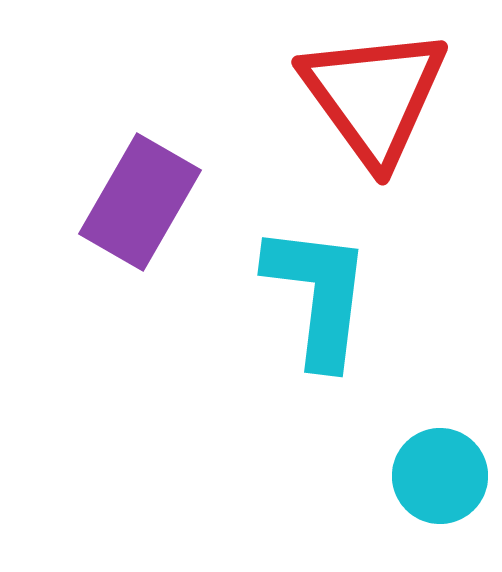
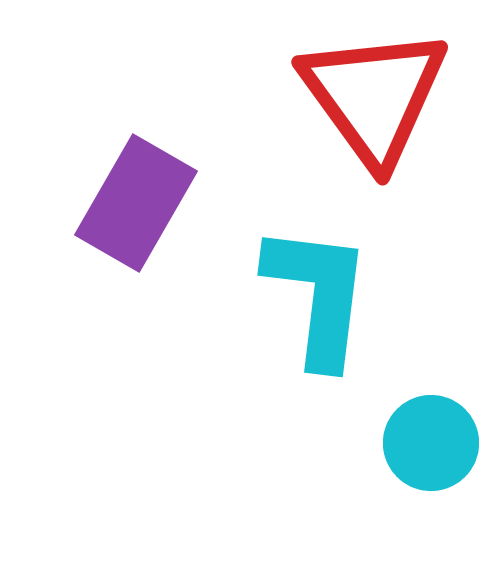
purple rectangle: moved 4 px left, 1 px down
cyan circle: moved 9 px left, 33 px up
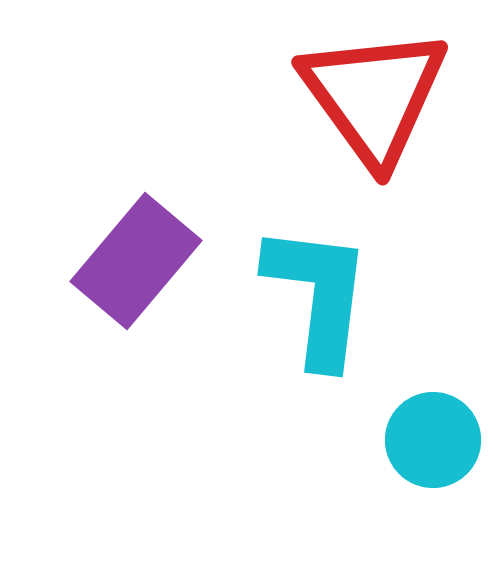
purple rectangle: moved 58 px down; rotated 10 degrees clockwise
cyan circle: moved 2 px right, 3 px up
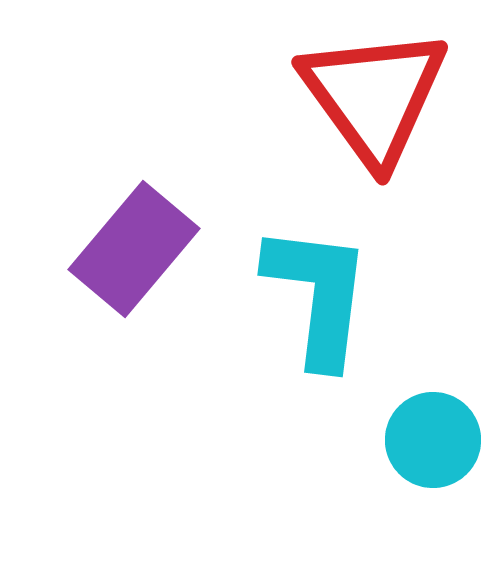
purple rectangle: moved 2 px left, 12 px up
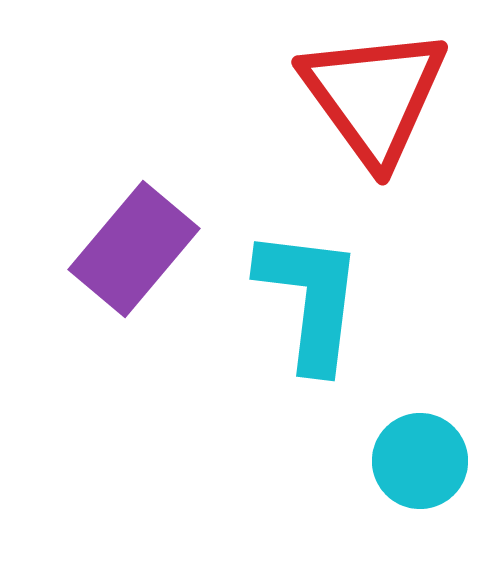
cyan L-shape: moved 8 px left, 4 px down
cyan circle: moved 13 px left, 21 px down
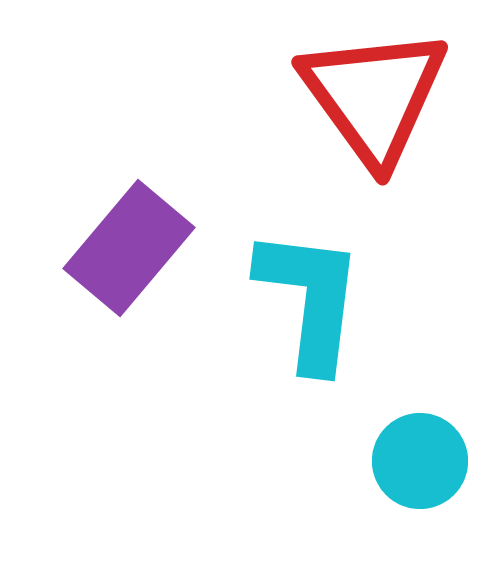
purple rectangle: moved 5 px left, 1 px up
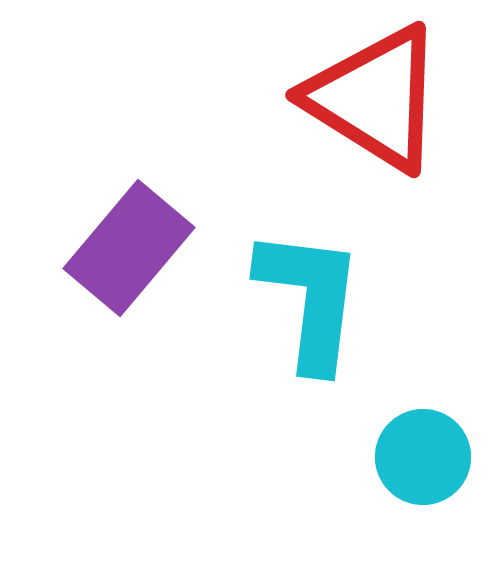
red triangle: moved 1 px right, 2 px down; rotated 22 degrees counterclockwise
cyan circle: moved 3 px right, 4 px up
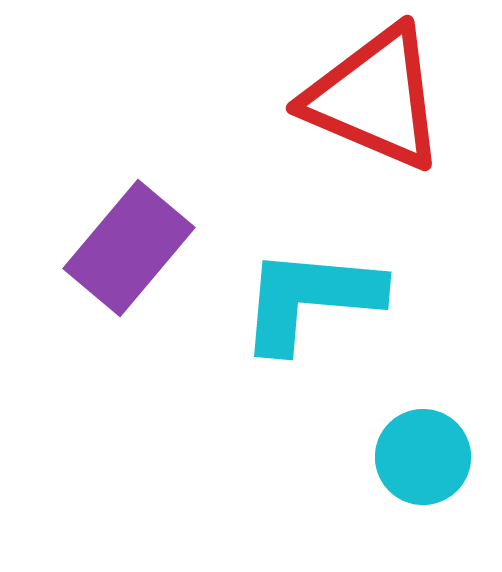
red triangle: rotated 9 degrees counterclockwise
cyan L-shape: rotated 92 degrees counterclockwise
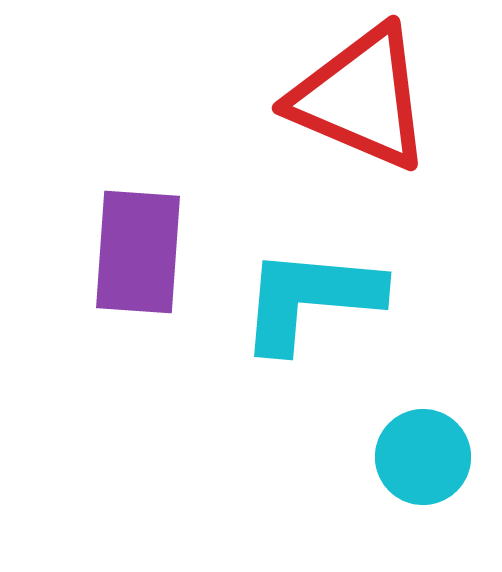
red triangle: moved 14 px left
purple rectangle: moved 9 px right, 4 px down; rotated 36 degrees counterclockwise
